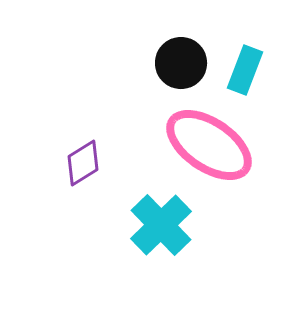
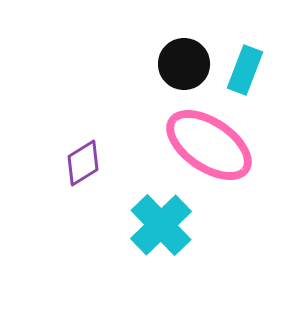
black circle: moved 3 px right, 1 px down
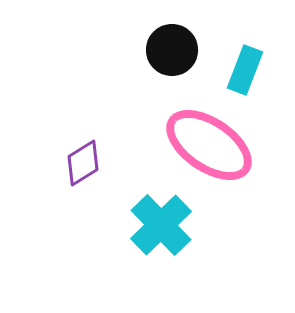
black circle: moved 12 px left, 14 px up
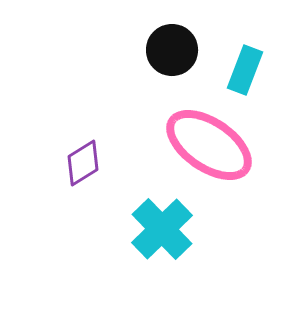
cyan cross: moved 1 px right, 4 px down
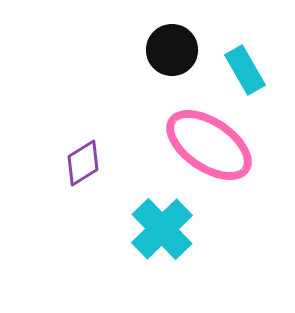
cyan rectangle: rotated 51 degrees counterclockwise
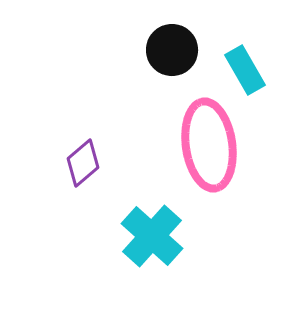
pink ellipse: rotated 48 degrees clockwise
purple diamond: rotated 9 degrees counterclockwise
cyan cross: moved 10 px left, 7 px down; rotated 4 degrees counterclockwise
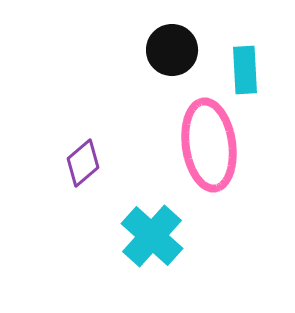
cyan rectangle: rotated 27 degrees clockwise
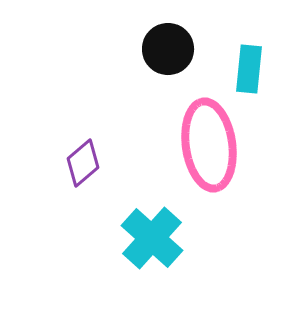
black circle: moved 4 px left, 1 px up
cyan rectangle: moved 4 px right, 1 px up; rotated 9 degrees clockwise
cyan cross: moved 2 px down
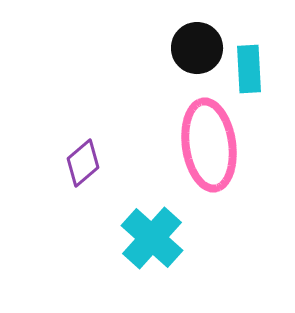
black circle: moved 29 px right, 1 px up
cyan rectangle: rotated 9 degrees counterclockwise
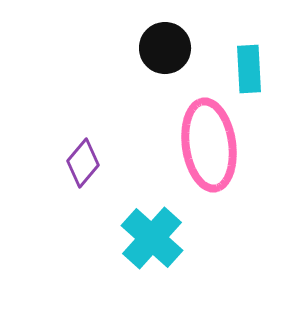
black circle: moved 32 px left
purple diamond: rotated 9 degrees counterclockwise
